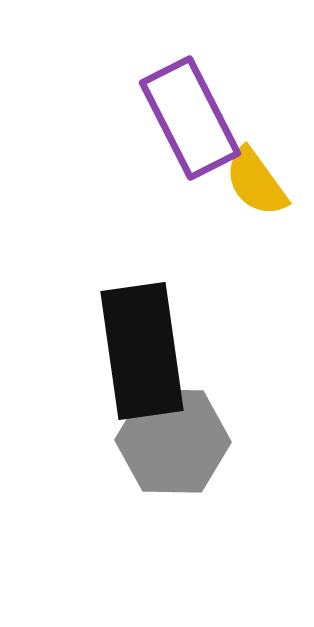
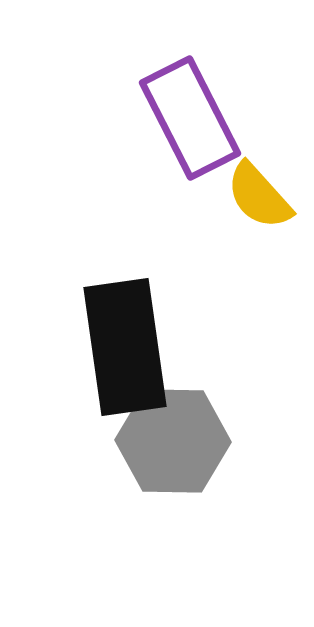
yellow semicircle: moved 3 px right, 14 px down; rotated 6 degrees counterclockwise
black rectangle: moved 17 px left, 4 px up
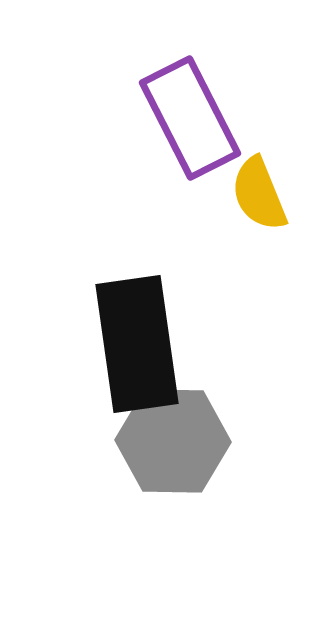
yellow semicircle: moved 2 px up; rotated 20 degrees clockwise
black rectangle: moved 12 px right, 3 px up
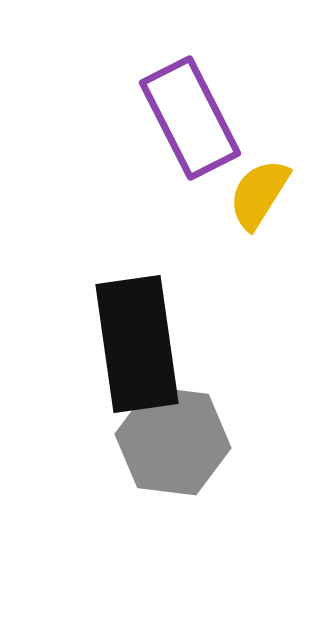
yellow semicircle: rotated 54 degrees clockwise
gray hexagon: rotated 6 degrees clockwise
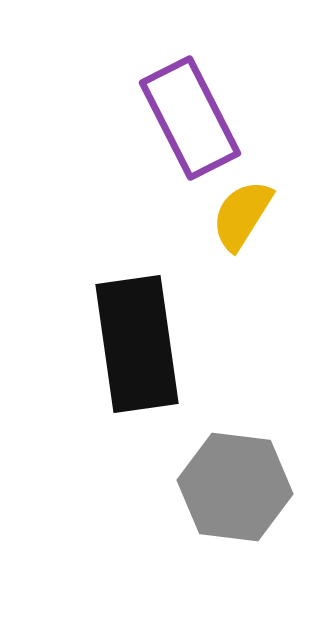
yellow semicircle: moved 17 px left, 21 px down
gray hexagon: moved 62 px right, 46 px down
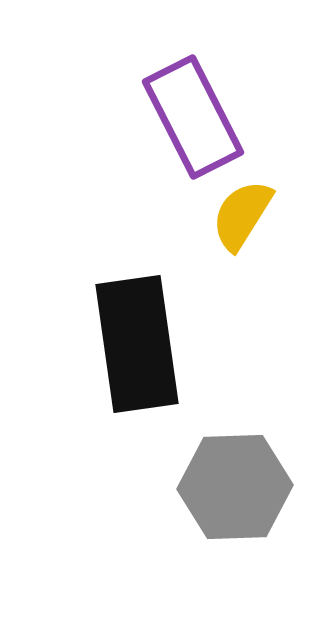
purple rectangle: moved 3 px right, 1 px up
gray hexagon: rotated 9 degrees counterclockwise
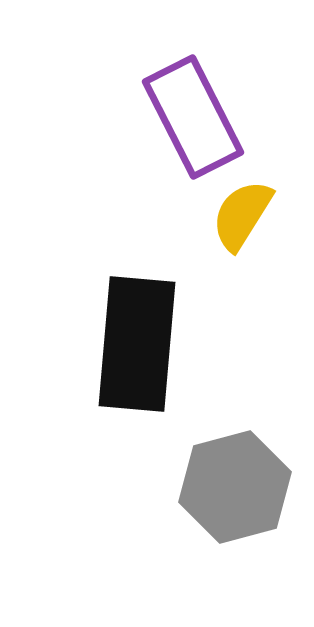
black rectangle: rotated 13 degrees clockwise
gray hexagon: rotated 13 degrees counterclockwise
